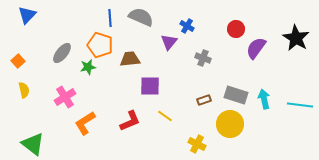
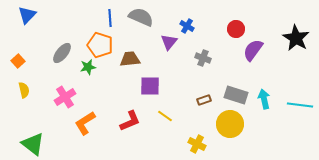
purple semicircle: moved 3 px left, 2 px down
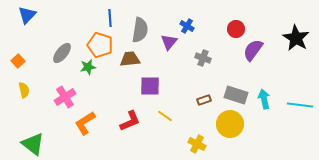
gray semicircle: moved 1 px left, 13 px down; rotated 75 degrees clockwise
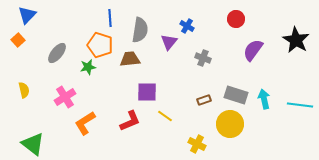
red circle: moved 10 px up
black star: moved 2 px down
gray ellipse: moved 5 px left
orange square: moved 21 px up
purple square: moved 3 px left, 6 px down
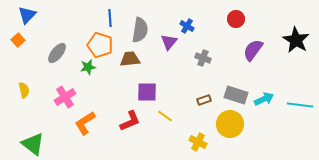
cyan arrow: rotated 78 degrees clockwise
yellow cross: moved 1 px right, 2 px up
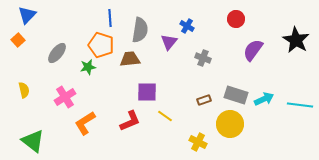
orange pentagon: moved 1 px right
green triangle: moved 3 px up
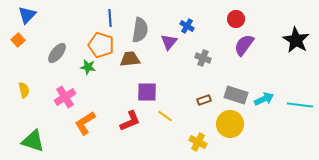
purple semicircle: moved 9 px left, 5 px up
green star: rotated 21 degrees clockwise
green triangle: rotated 20 degrees counterclockwise
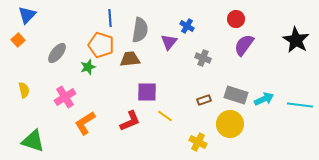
green star: rotated 28 degrees counterclockwise
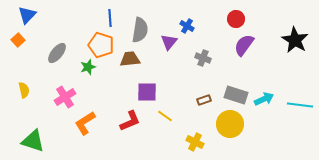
black star: moved 1 px left
yellow cross: moved 3 px left
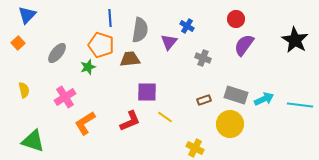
orange square: moved 3 px down
yellow line: moved 1 px down
yellow cross: moved 6 px down
